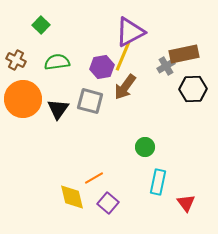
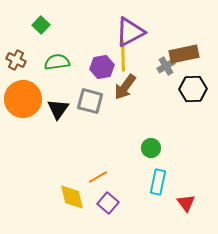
yellow line: rotated 24 degrees counterclockwise
green circle: moved 6 px right, 1 px down
orange line: moved 4 px right, 1 px up
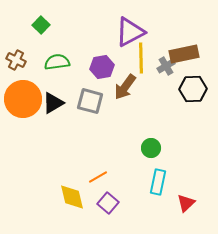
yellow line: moved 18 px right, 2 px down
black triangle: moved 5 px left, 6 px up; rotated 25 degrees clockwise
red triangle: rotated 24 degrees clockwise
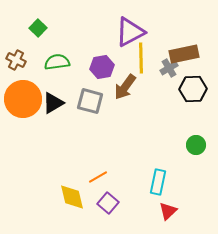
green square: moved 3 px left, 3 px down
gray cross: moved 3 px right, 2 px down
green circle: moved 45 px right, 3 px up
red triangle: moved 18 px left, 8 px down
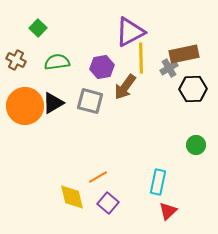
orange circle: moved 2 px right, 7 px down
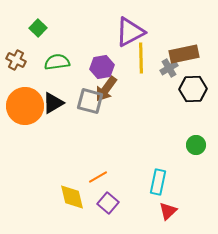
brown arrow: moved 19 px left, 2 px down
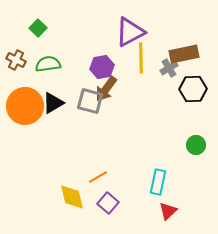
green semicircle: moved 9 px left, 2 px down
